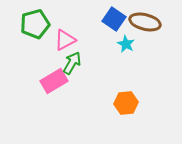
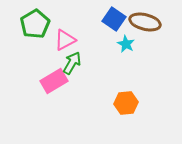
green pentagon: rotated 16 degrees counterclockwise
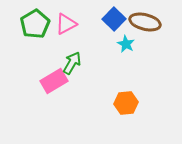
blue square: rotated 10 degrees clockwise
pink triangle: moved 1 px right, 16 px up
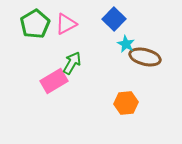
brown ellipse: moved 35 px down
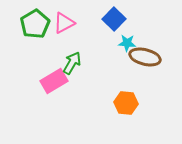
pink triangle: moved 2 px left, 1 px up
cyan star: moved 1 px right, 1 px up; rotated 24 degrees counterclockwise
orange hexagon: rotated 10 degrees clockwise
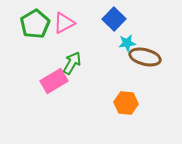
cyan star: rotated 12 degrees counterclockwise
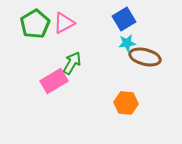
blue square: moved 10 px right; rotated 15 degrees clockwise
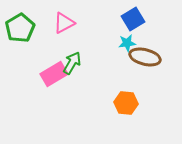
blue square: moved 9 px right
green pentagon: moved 15 px left, 4 px down
pink rectangle: moved 7 px up
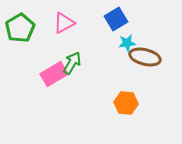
blue square: moved 17 px left
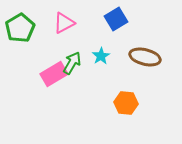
cyan star: moved 26 px left, 13 px down; rotated 24 degrees counterclockwise
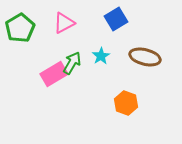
orange hexagon: rotated 15 degrees clockwise
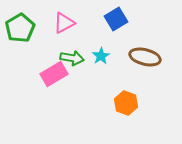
green arrow: moved 5 px up; rotated 70 degrees clockwise
